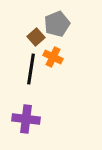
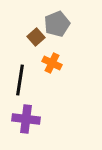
orange cross: moved 1 px left, 6 px down
black line: moved 11 px left, 11 px down
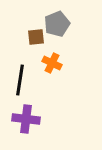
brown square: rotated 36 degrees clockwise
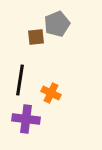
orange cross: moved 1 px left, 30 px down
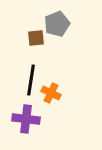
brown square: moved 1 px down
black line: moved 11 px right
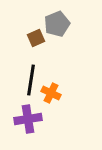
brown square: rotated 18 degrees counterclockwise
purple cross: moved 2 px right; rotated 16 degrees counterclockwise
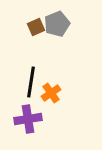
brown square: moved 11 px up
black line: moved 2 px down
orange cross: rotated 30 degrees clockwise
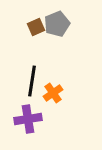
black line: moved 1 px right, 1 px up
orange cross: moved 2 px right
